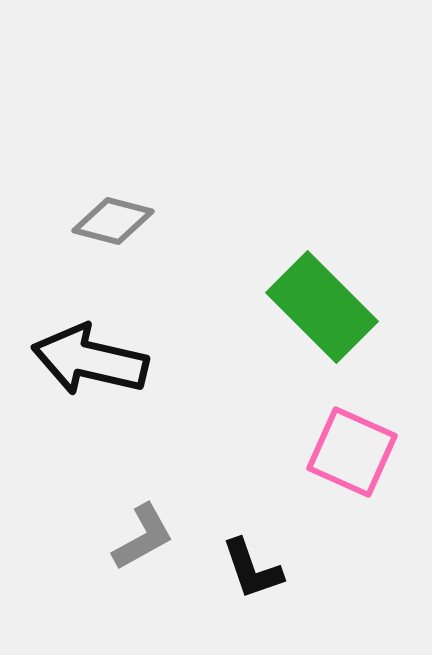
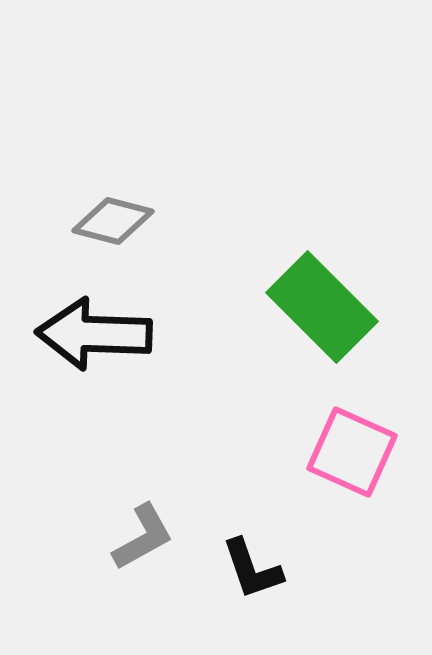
black arrow: moved 4 px right, 26 px up; rotated 11 degrees counterclockwise
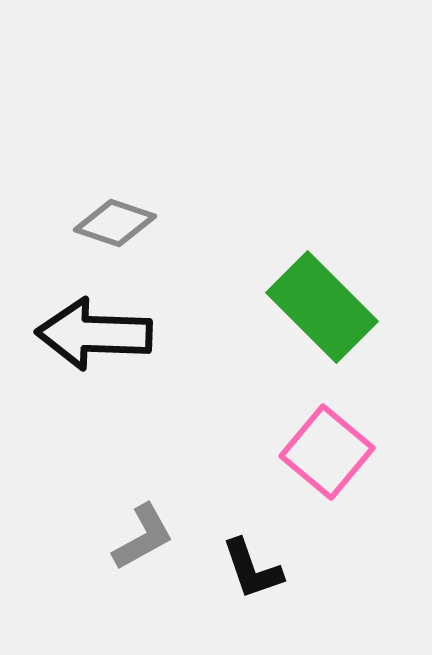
gray diamond: moved 2 px right, 2 px down; rotated 4 degrees clockwise
pink square: moved 25 px left; rotated 16 degrees clockwise
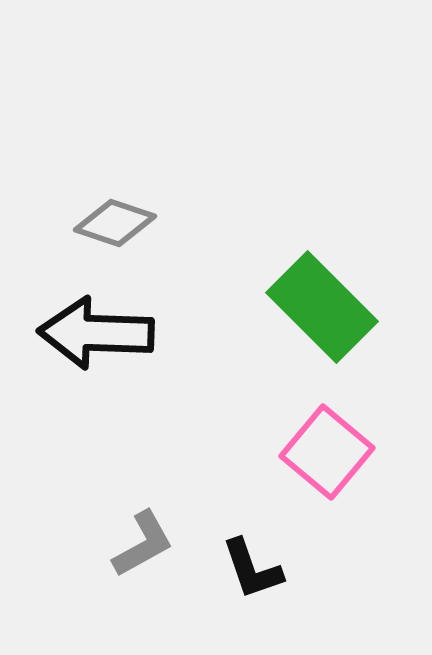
black arrow: moved 2 px right, 1 px up
gray L-shape: moved 7 px down
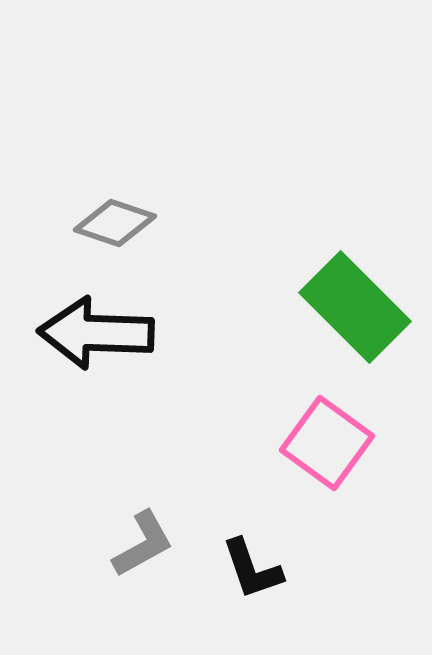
green rectangle: moved 33 px right
pink square: moved 9 px up; rotated 4 degrees counterclockwise
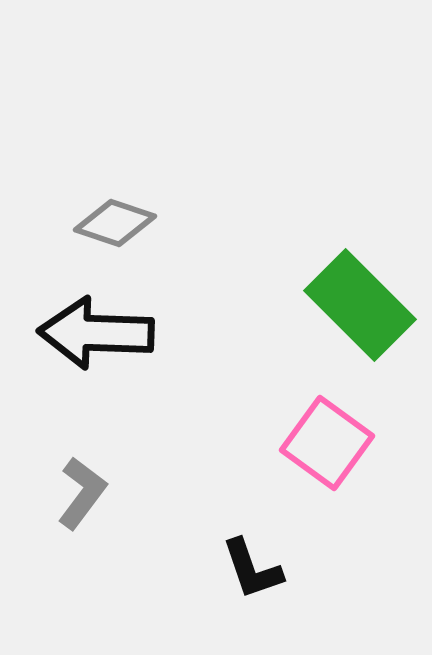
green rectangle: moved 5 px right, 2 px up
gray L-shape: moved 61 px left, 51 px up; rotated 24 degrees counterclockwise
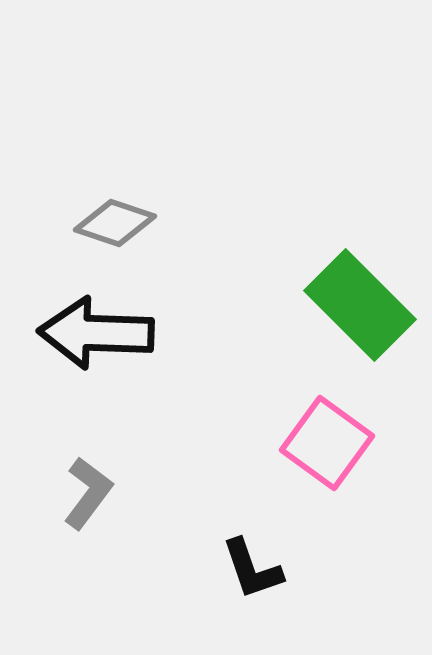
gray L-shape: moved 6 px right
